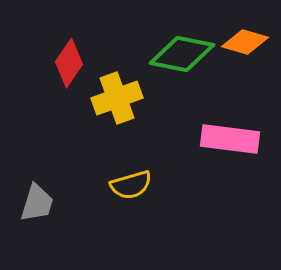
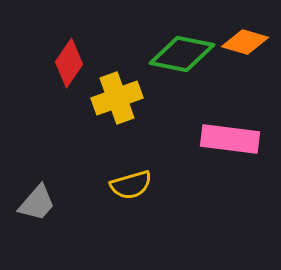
gray trapezoid: rotated 24 degrees clockwise
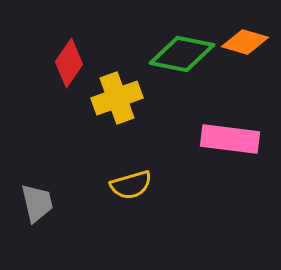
gray trapezoid: rotated 54 degrees counterclockwise
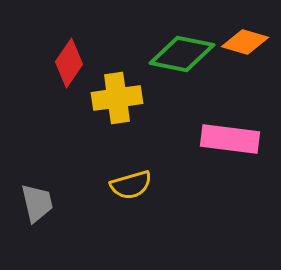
yellow cross: rotated 12 degrees clockwise
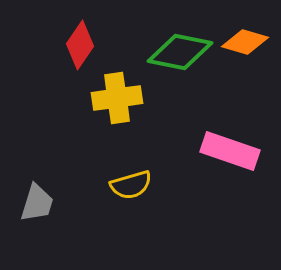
green diamond: moved 2 px left, 2 px up
red diamond: moved 11 px right, 18 px up
pink rectangle: moved 12 px down; rotated 12 degrees clockwise
gray trapezoid: rotated 30 degrees clockwise
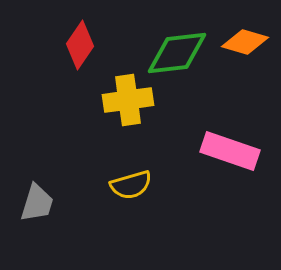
green diamond: moved 3 px left, 1 px down; rotated 18 degrees counterclockwise
yellow cross: moved 11 px right, 2 px down
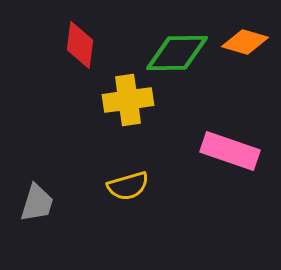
red diamond: rotated 27 degrees counterclockwise
green diamond: rotated 6 degrees clockwise
yellow semicircle: moved 3 px left, 1 px down
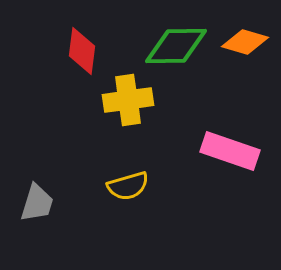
red diamond: moved 2 px right, 6 px down
green diamond: moved 1 px left, 7 px up
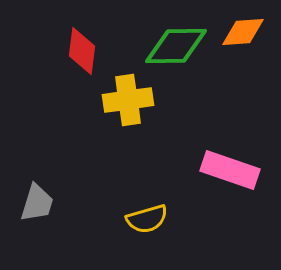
orange diamond: moved 2 px left, 10 px up; rotated 21 degrees counterclockwise
pink rectangle: moved 19 px down
yellow semicircle: moved 19 px right, 33 px down
